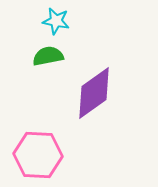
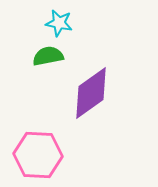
cyan star: moved 3 px right, 2 px down
purple diamond: moved 3 px left
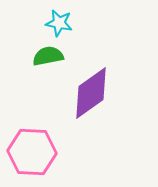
pink hexagon: moved 6 px left, 3 px up
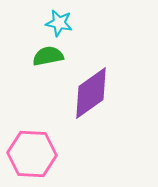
pink hexagon: moved 2 px down
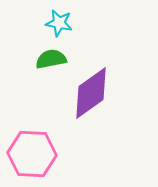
green semicircle: moved 3 px right, 3 px down
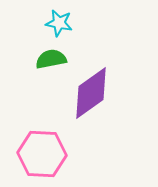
pink hexagon: moved 10 px right
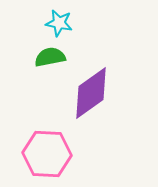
green semicircle: moved 1 px left, 2 px up
pink hexagon: moved 5 px right
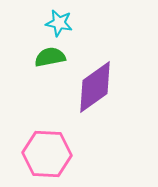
purple diamond: moved 4 px right, 6 px up
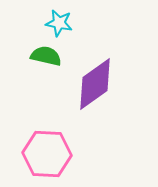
green semicircle: moved 4 px left, 1 px up; rotated 24 degrees clockwise
purple diamond: moved 3 px up
